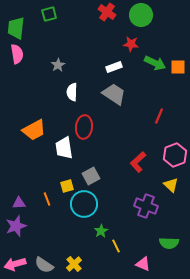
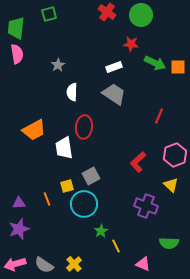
purple star: moved 3 px right, 3 px down
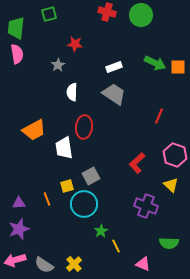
red cross: rotated 18 degrees counterclockwise
red star: moved 56 px left
pink hexagon: rotated 20 degrees counterclockwise
red L-shape: moved 1 px left, 1 px down
pink arrow: moved 4 px up
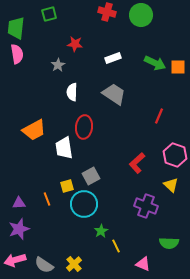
white rectangle: moved 1 px left, 9 px up
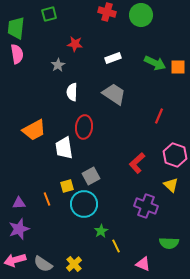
gray semicircle: moved 1 px left, 1 px up
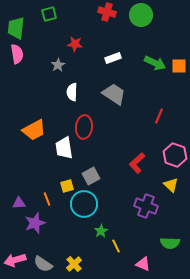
orange square: moved 1 px right, 1 px up
purple star: moved 16 px right, 6 px up
green semicircle: moved 1 px right
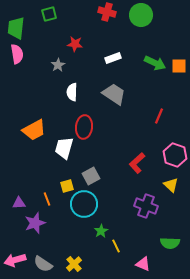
white trapezoid: rotated 25 degrees clockwise
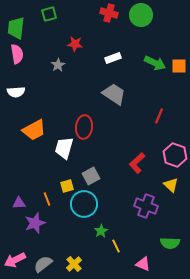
red cross: moved 2 px right, 1 px down
white semicircle: moved 56 px left; rotated 96 degrees counterclockwise
pink arrow: rotated 10 degrees counterclockwise
gray semicircle: rotated 108 degrees clockwise
